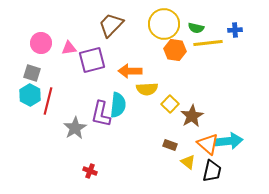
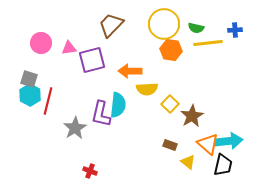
orange hexagon: moved 4 px left
gray square: moved 3 px left, 6 px down
black trapezoid: moved 11 px right, 6 px up
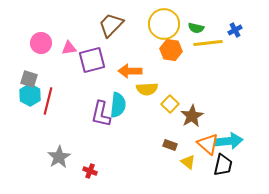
blue cross: rotated 24 degrees counterclockwise
gray star: moved 16 px left, 29 px down
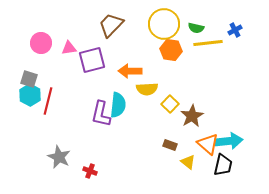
gray star: rotated 15 degrees counterclockwise
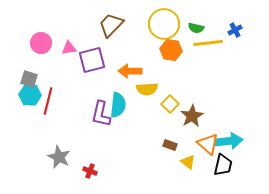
cyan hexagon: rotated 25 degrees counterclockwise
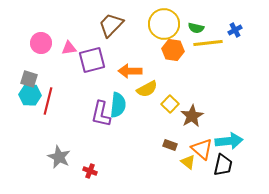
orange hexagon: moved 2 px right
yellow semicircle: rotated 25 degrees counterclockwise
orange triangle: moved 6 px left, 5 px down
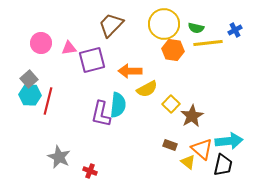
gray square: rotated 30 degrees clockwise
yellow square: moved 1 px right
